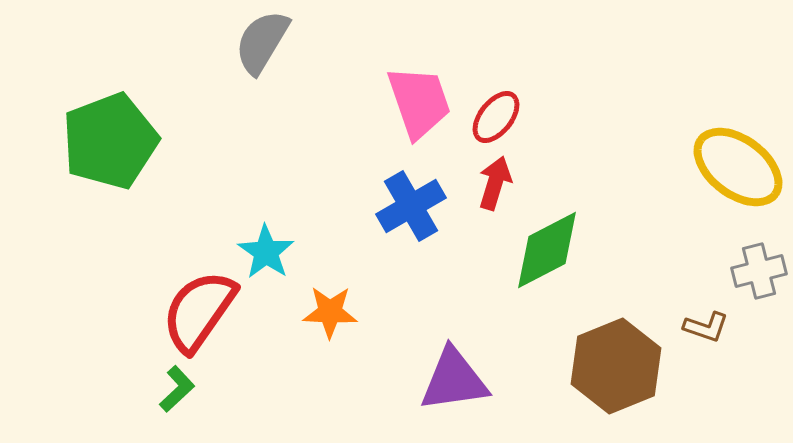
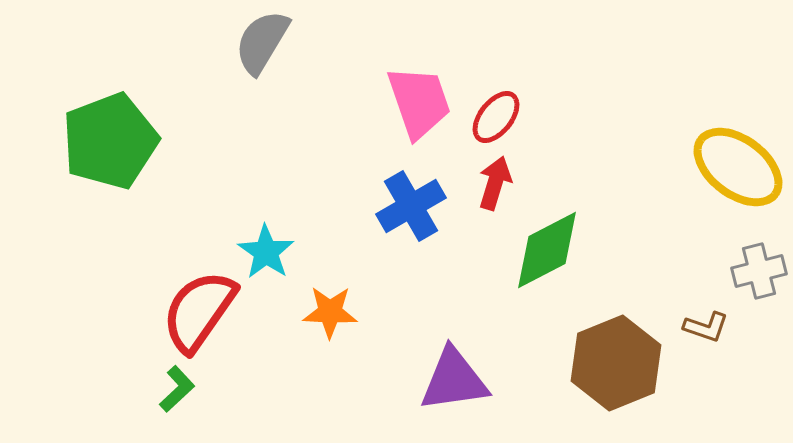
brown hexagon: moved 3 px up
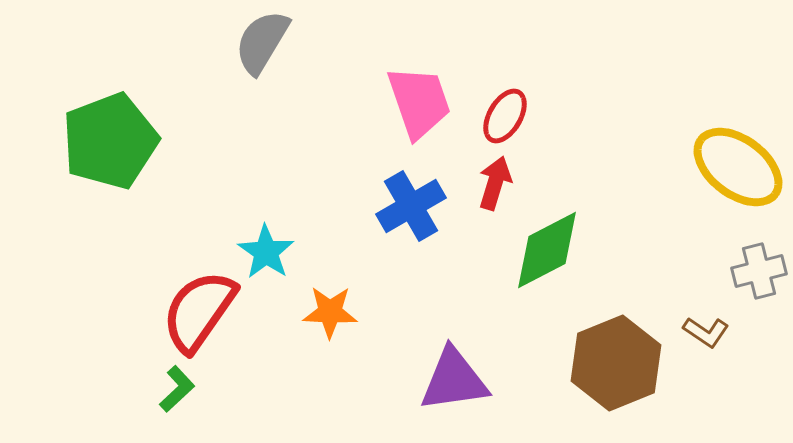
red ellipse: moved 9 px right, 1 px up; rotated 8 degrees counterclockwise
brown L-shape: moved 5 px down; rotated 15 degrees clockwise
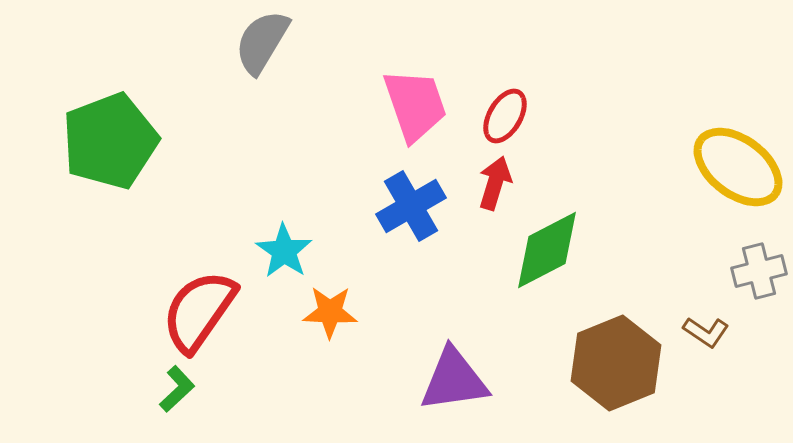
pink trapezoid: moved 4 px left, 3 px down
cyan star: moved 18 px right, 1 px up
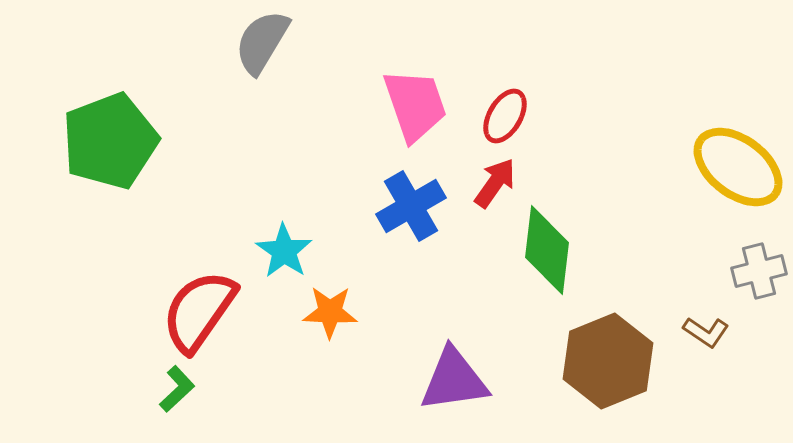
red arrow: rotated 18 degrees clockwise
green diamond: rotated 56 degrees counterclockwise
brown hexagon: moved 8 px left, 2 px up
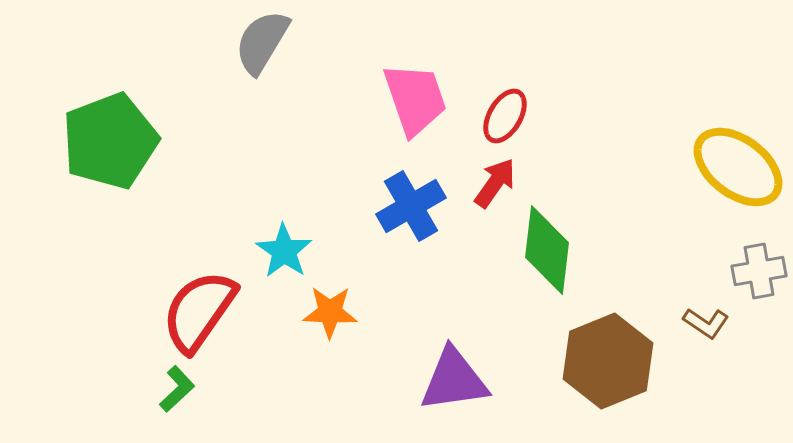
pink trapezoid: moved 6 px up
gray cross: rotated 4 degrees clockwise
brown L-shape: moved 9 px up
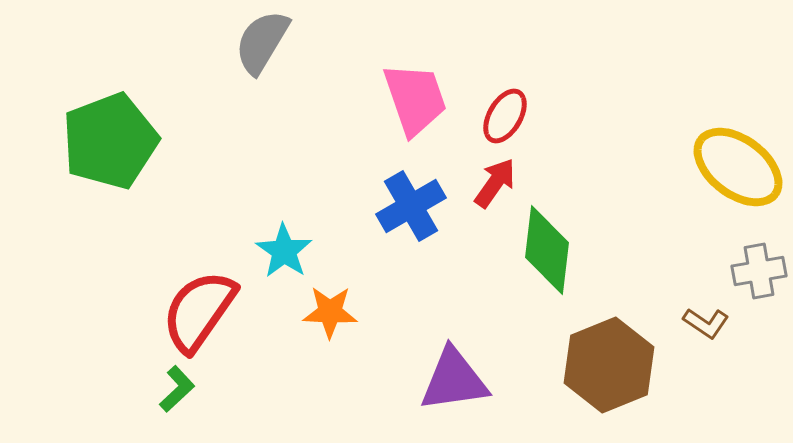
brown hexagon: moved 1 px right, 4 px down
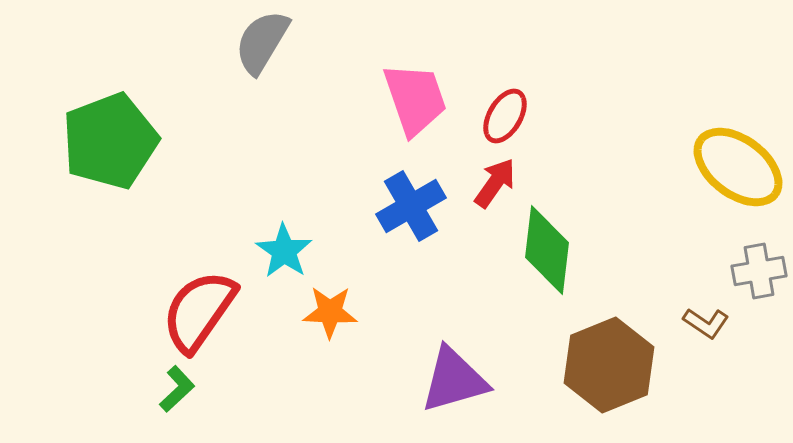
purple triangle: rotated 8 degrees counterclockwise
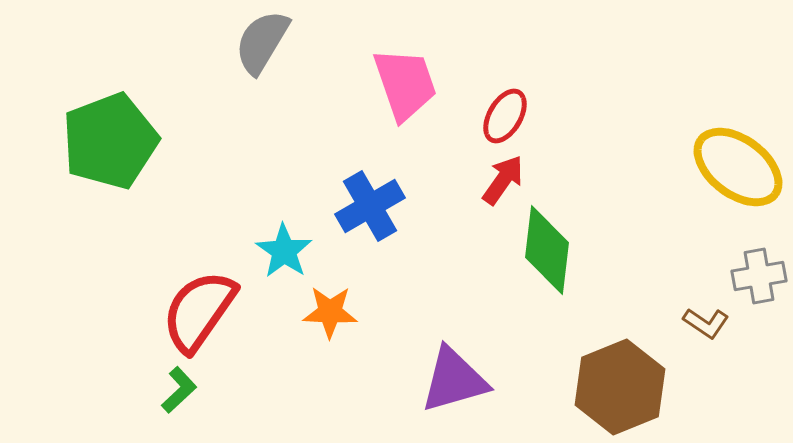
pink trapezoid: moved 10 px left, 15 px up
red arrow: moved 8 px right, 3 px up
blue cross: moved 41 px left
gray cross: moved 5 px down
brown hexagon: moved 11 px right, 22 px down
green L-shape: moved 2 px right, 1 px down
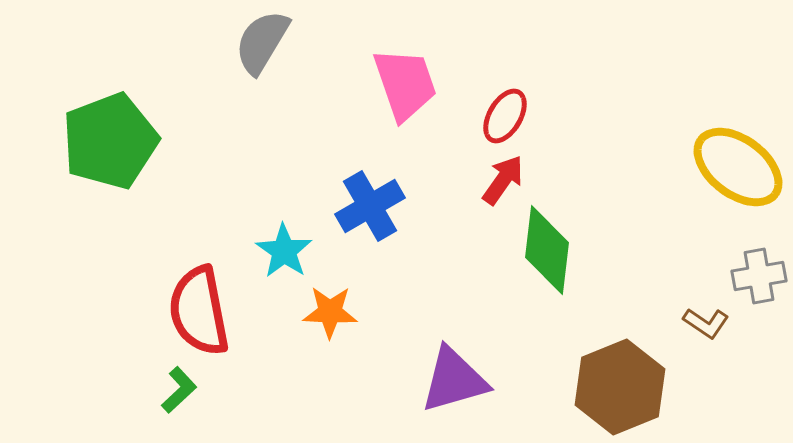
red semicircle: rotated 46 degrees counterclockwise
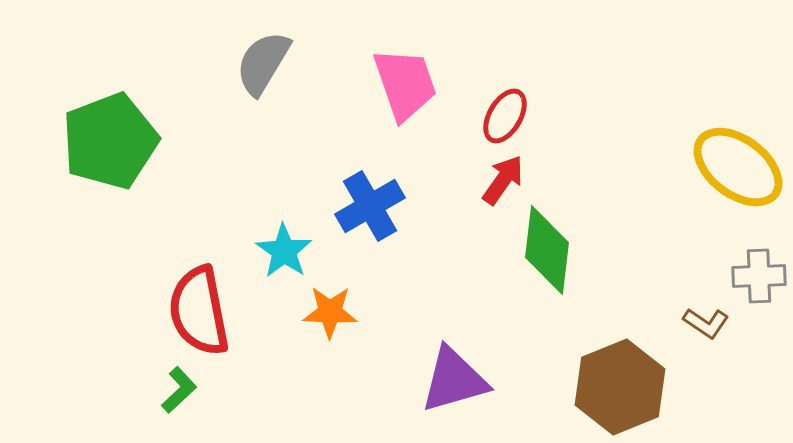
gray semicircle: moved 1 px right, 21 px down
gray cross: rotated 8 degrees clockwise
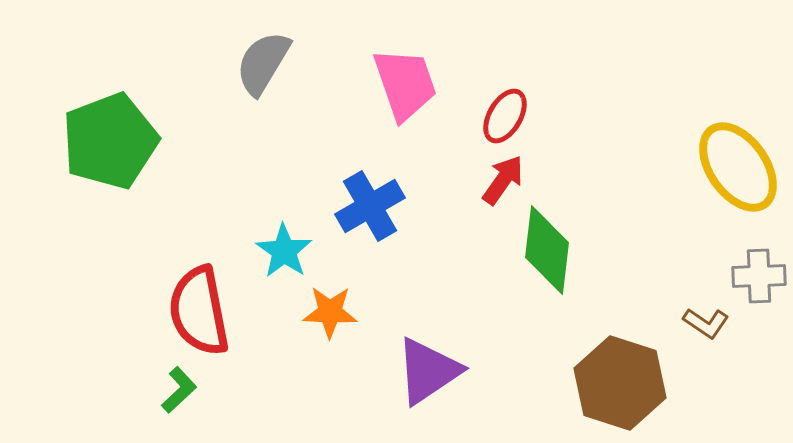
yellow ellipse: rotated 18 degrees clockwise
purple triangle: moved 26 px left, 9 px up; rotated 18 degrees counterclockwise
brown hexagon: moved 4 px up; rotated 20 degrees counterclockwise
